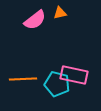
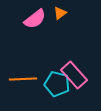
orange triangle: rotated 24 degrees counterclockwise
pink semicircle: moved 1 px up
pink rectangle: rotated 36 degrees clockwise
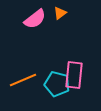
pink rectangle: rotated 48 degrees clockwise
orange line: moved 1 px down; rotated 20 degrees counterclockwise
